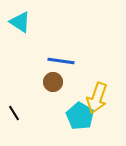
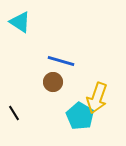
blue line: rotated 8 degrees clockwise
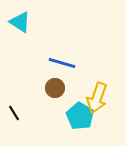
blue line: moved 1 px right, 2 px down
brown circle: moved 2 px right, 6 px down
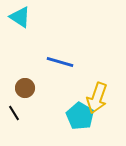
cyan triangle: moved 5 px up
blue line: moved 2 px left, 1 px up
brown circle: moved 30 px left
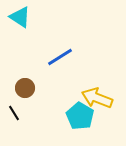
blue line: moved 5 px up; rotated 48 degrees counterclockwise
yellow arrow: rotated 92 degrees clockwise
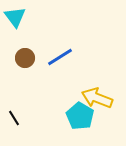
cyan triangle: moved 5 px left; rotated 20 degrees clockwise
brown circle: moved 30 px up
black line: moved 5 px down
